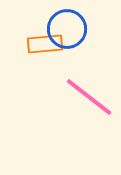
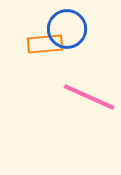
pink line: rotated 14 degrees counterclockwise
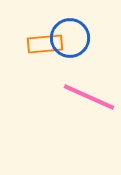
blue circle: moved 3 px right, 9 px down
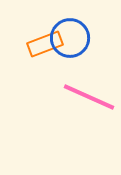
orange rectangle: rotated 16 degrees counterclockwise
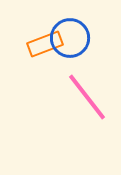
pink line: moved 2 px left; rotated 28 degrees clockwise
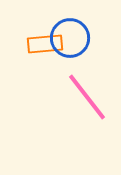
orange rectangle: rotated 16 degrees clockwise
